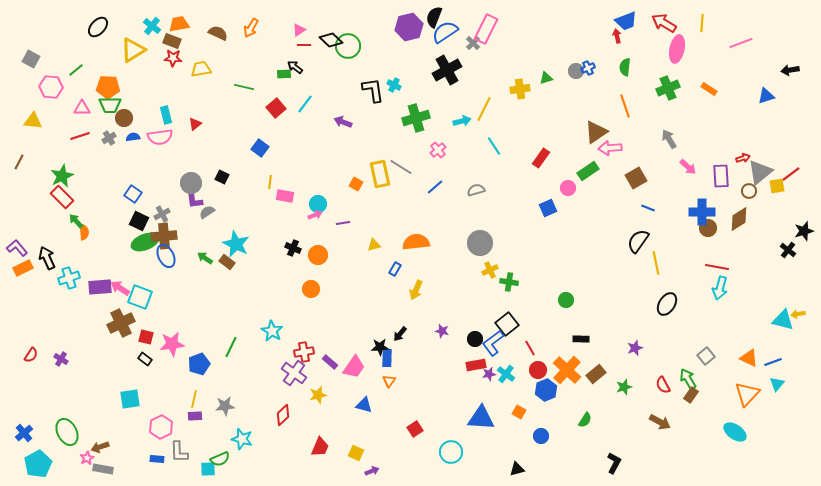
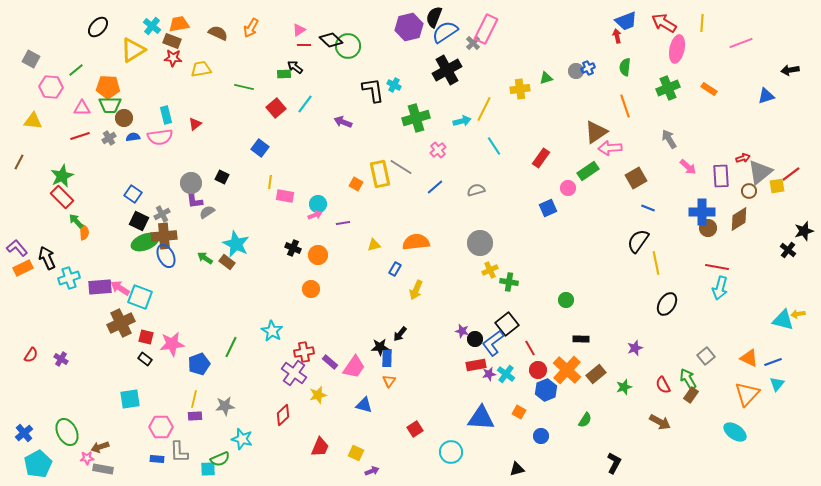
purple star at (442, 331): moved 20 px right
pink hexagon at (161, 427): rotated 25 degrees clockwise
pink star at (87, 458): rotated 24 degrees clockwise
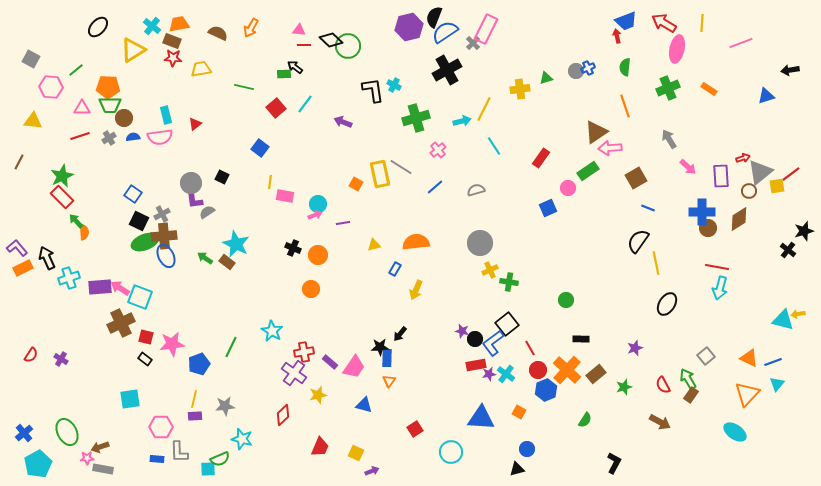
pink triangle at (299, 30): rotated 40 degrees clockwise
blue circle at (541, 436): moved 14 px left, 13 px down
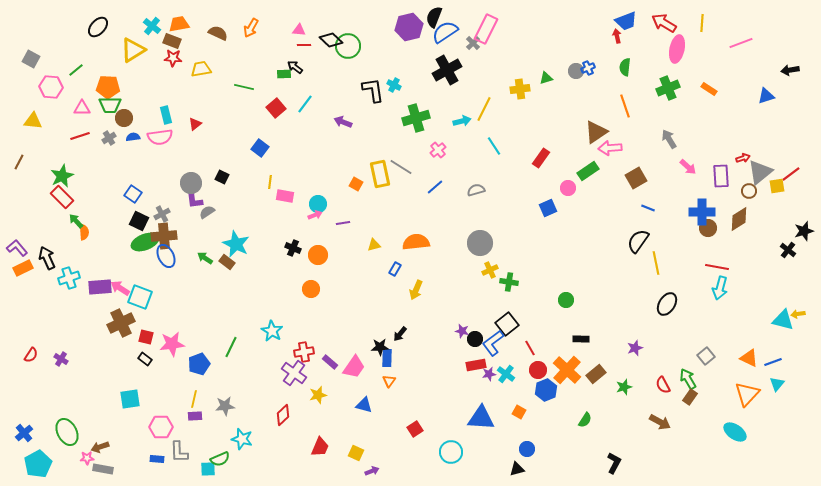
brown rectangle at (691, 395): moved 1 px left, 2 px down
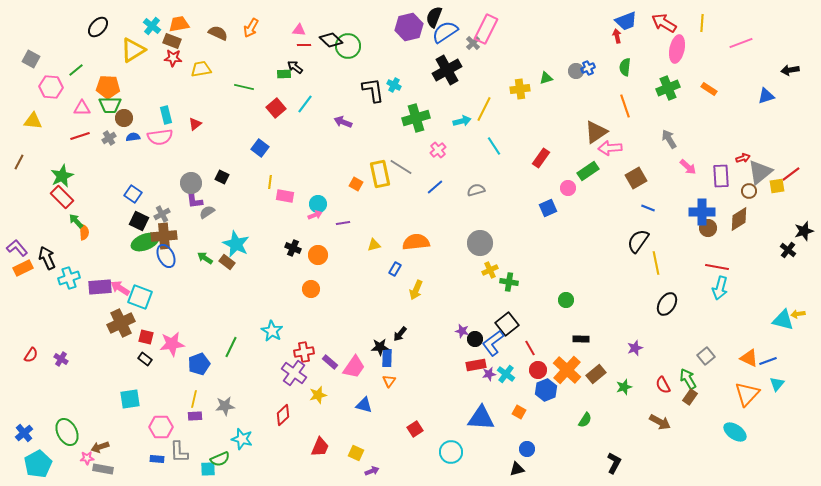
blue line at (773, 362): moved 5 px left, 1 px up
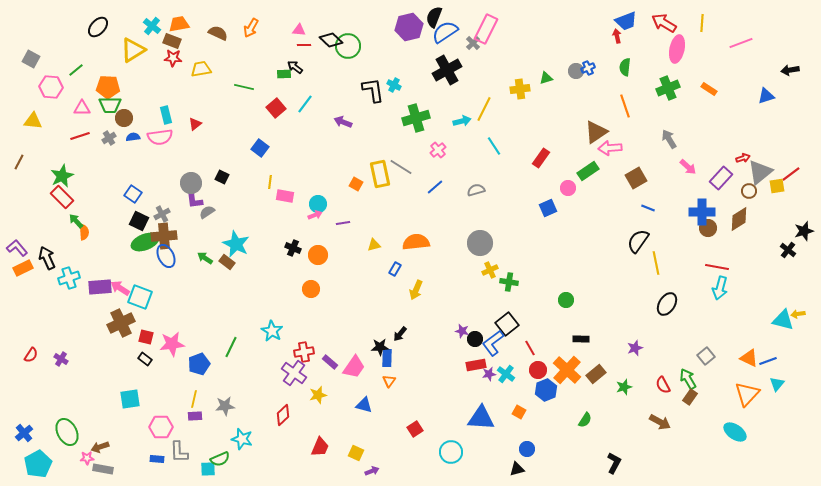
purple rectangle at (721, 176): moved 2 px down; rotated 45 degrees clockwise
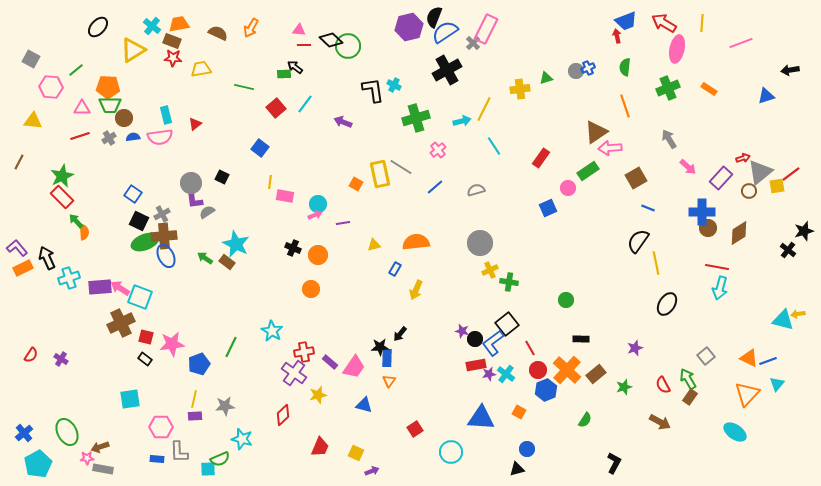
brown diamond at (739, 219): moved 14 px down
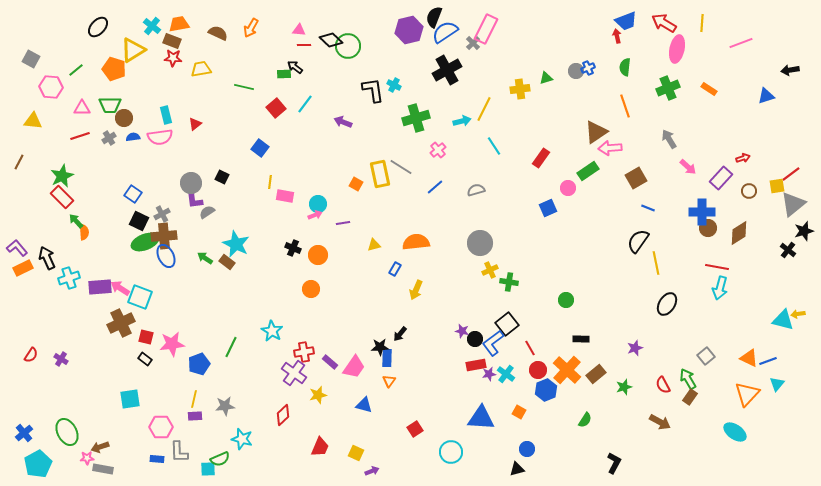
purple hexagon at (409, 27): moved 3 px down
orange pentagon at (108, 87): moved 6 px right, 18 px up; rotated 15 degrees clockwise
gray triangle at (760, 172): moved 33 px right, 32 px down
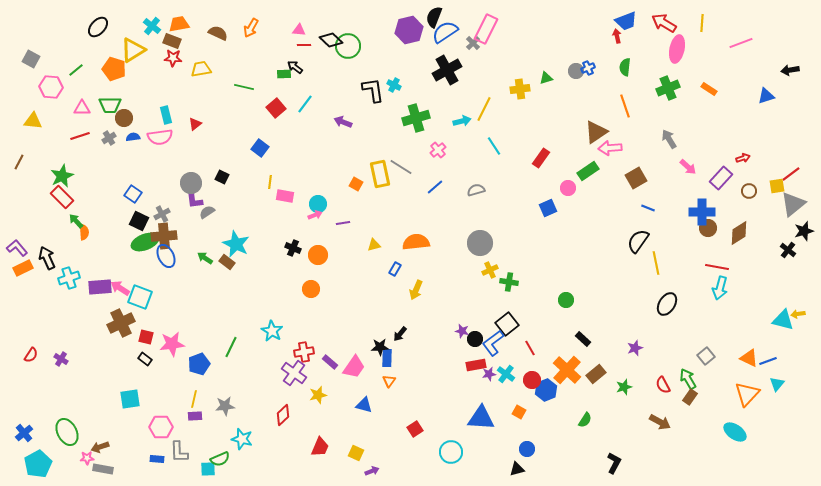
black rectangle at (581, 339): moved 2 px right; rotated 42 degrees clockwise
red circle at (538, 370): moved 6 px left, 10 px down
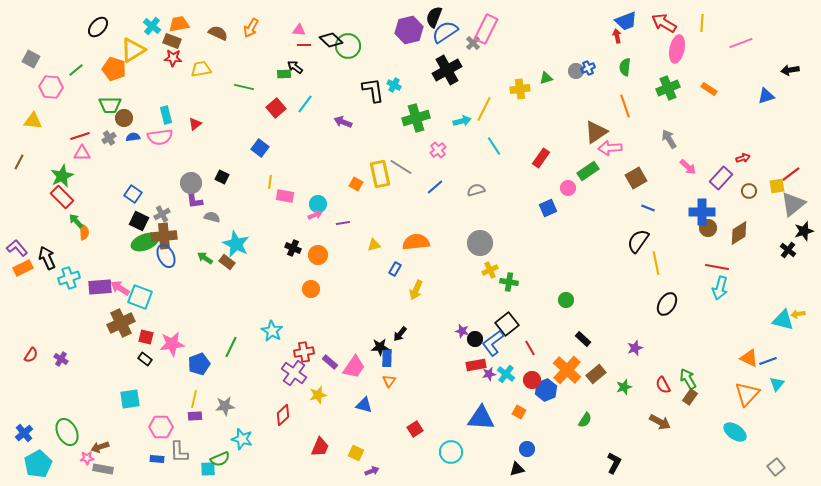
pink triangle at (82, 108): moved 45 px down
gray semicircle at (207, 212): moved 5 px right, 5 px down; rotated 49 degrees clockwise
gray square at (706, 356): moved 70 px right, 111 px down
